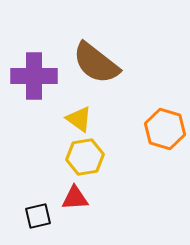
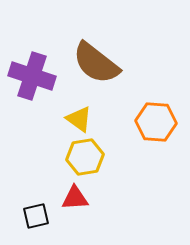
purple cross: moved 2 px left; rotated 18 degrees clockwise
orange hexagon: moved 9 px left, 7 px up; rotated 12 degrees counterclockwise
black square: moved 2 px left
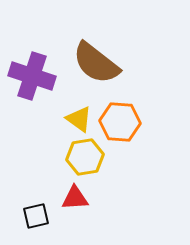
orange hexagon: moved 36 px left
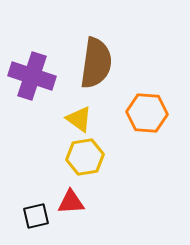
brown semicircle: rotated 120 degrees counterclockwise
orange hexagon: moved 27 px right, 9 px up
red triangle: moved 4 px left, 4 px down
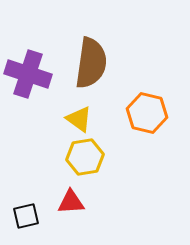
brown semicircle: moved 5 px left
purple cross: moved 4 px left, 2 px up
orange hexagon: rotated 9 degrees clockwise
black square: moved 10 px left
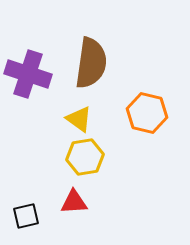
red triangle: moved 3 px right
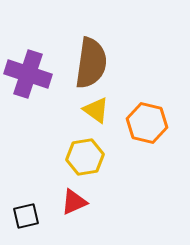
orange hexagon: moved 10 px down
yellow triangle: moved 17 px right, 9 px up
red triangle: rotated 20 degrees counterclockwise
